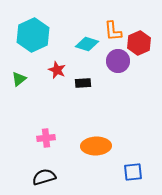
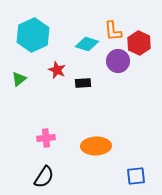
red hexagon: rotated 10 degrees counterclockwise
blue square: moved 3 px right, 4 px down
black semicircle: rotated 140 degrees clockwise
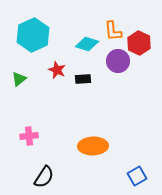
black rectangle: moved 4 px up
pink cross: moved 17 px left, 2 px up
orange ellipse: moved 3 px left
blue square: moved 1 px right; rotated 24 degrees counterclockwise
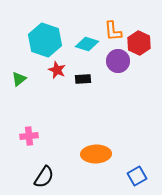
cyan hexagon: moved 12 px right, 5 px down; rotated 16 degrees counterclockwise
orange ellipse: moved 3 px right, 8 px down
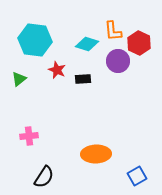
cyan hexagon: moved 10 px left; rotated 12 degrees counterclockwise
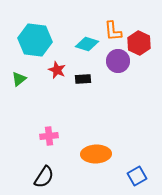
pink cross: moved 20 px right
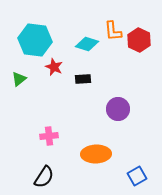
red hexagon: moved 3 px up
purple circle: moved 48 px down
red star: moved 3 px left, 3 px up
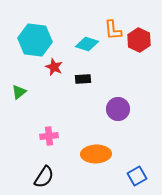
orange L-shape: moved 1 px up
green triangle: moved 13 px down
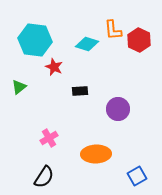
black rectangle: moved 3 px left, 12 px down
green triangle: moved 5 px up
pink cross: moved 2 px down; rotated 24 degrees counterclockwise
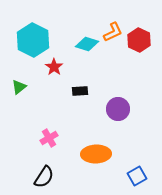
orange L-shape: moved 2 px down; rotated 110 degrees counterclockwise
cyan hexagon: moved 2 px left; rotated 20 degrees clockwise
red star: rotated 12 degrees clockwise
